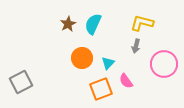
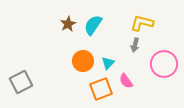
cyan semicircle: moved 1 px down; rotated 10 degrees clockwise
gray arrow: moved 1 px left, 1 px up
orange circle: moved 1 px right, 3 px down
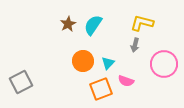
pink semicircle: rotated 35 degrees counterclockwise
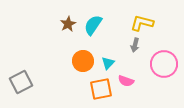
orange square: rotated 10 degrees clockwise
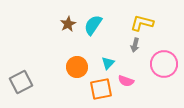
orange circle: moved 6 px left, 6 px down
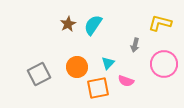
yellow L-shape: moved 18 px right
gray square: moved 18 px right, 8 px up
orange square: moved 3 px left, 1 px up
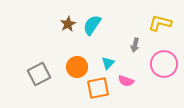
cyan semicircle: moved 1 px left
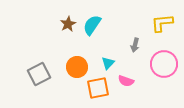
yellow L-shape: moved 2 px right; rotated 20 degrees counterclockwise
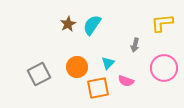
pink circle: moved 4 px down
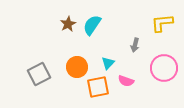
orange square: moved 1 px up
